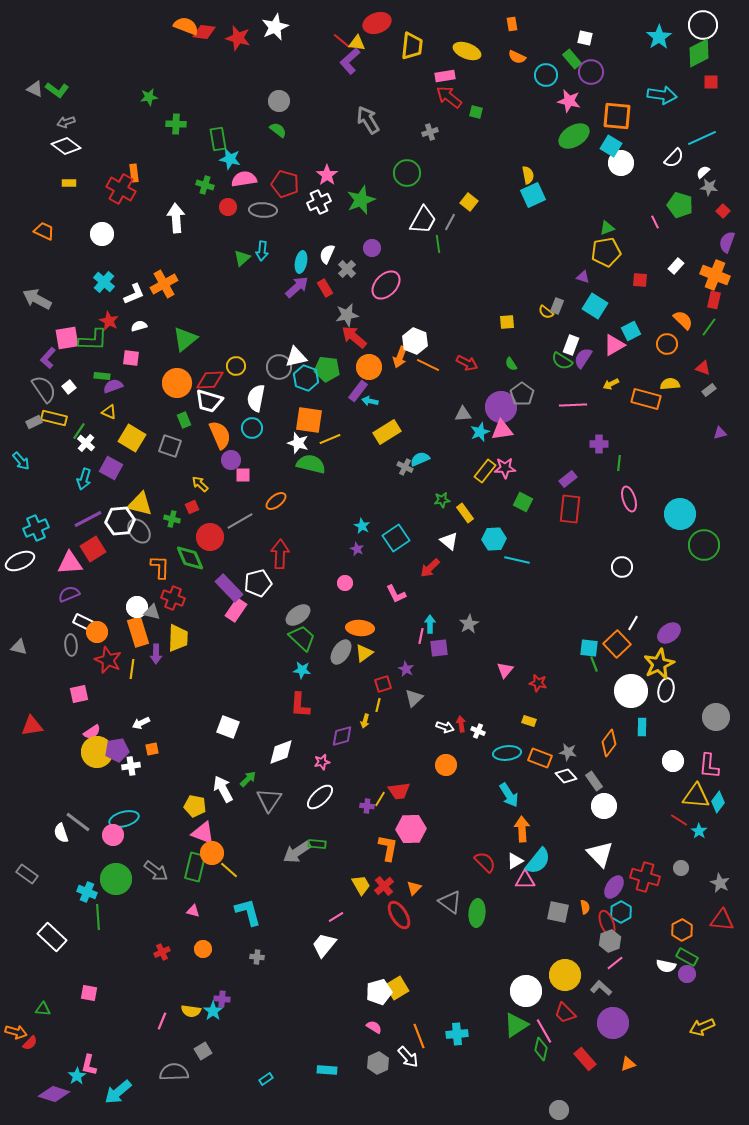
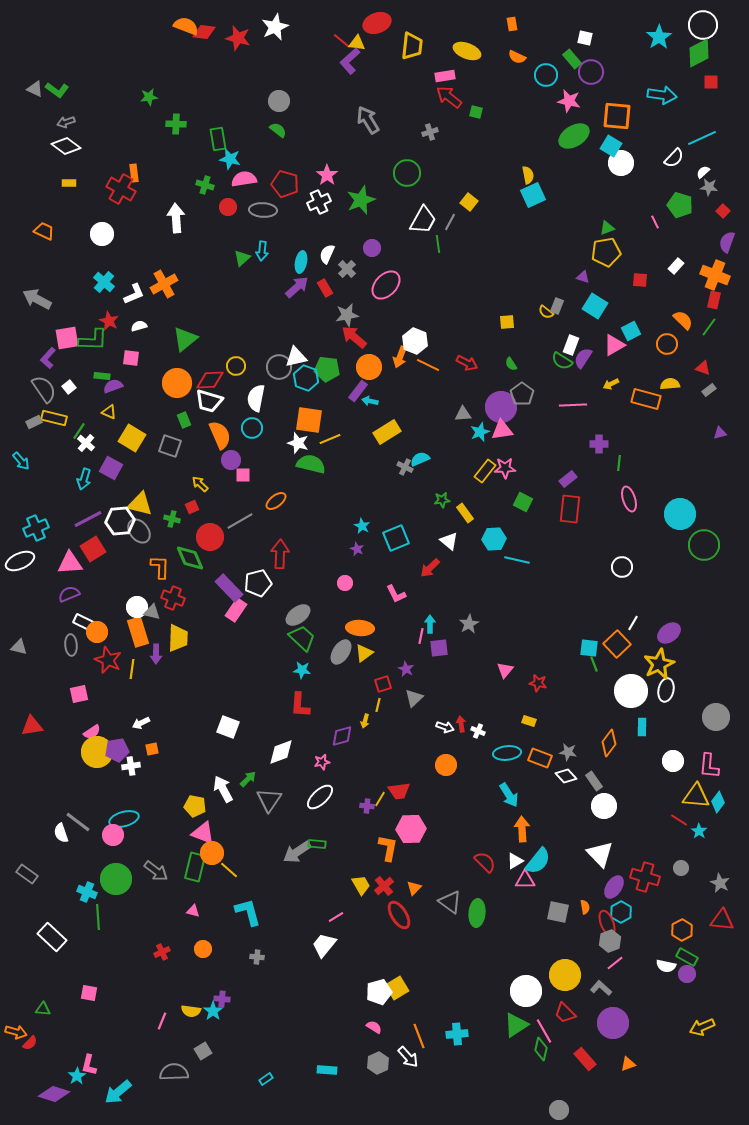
cyan square at (396, 538): rotated 12 degrees clockwise
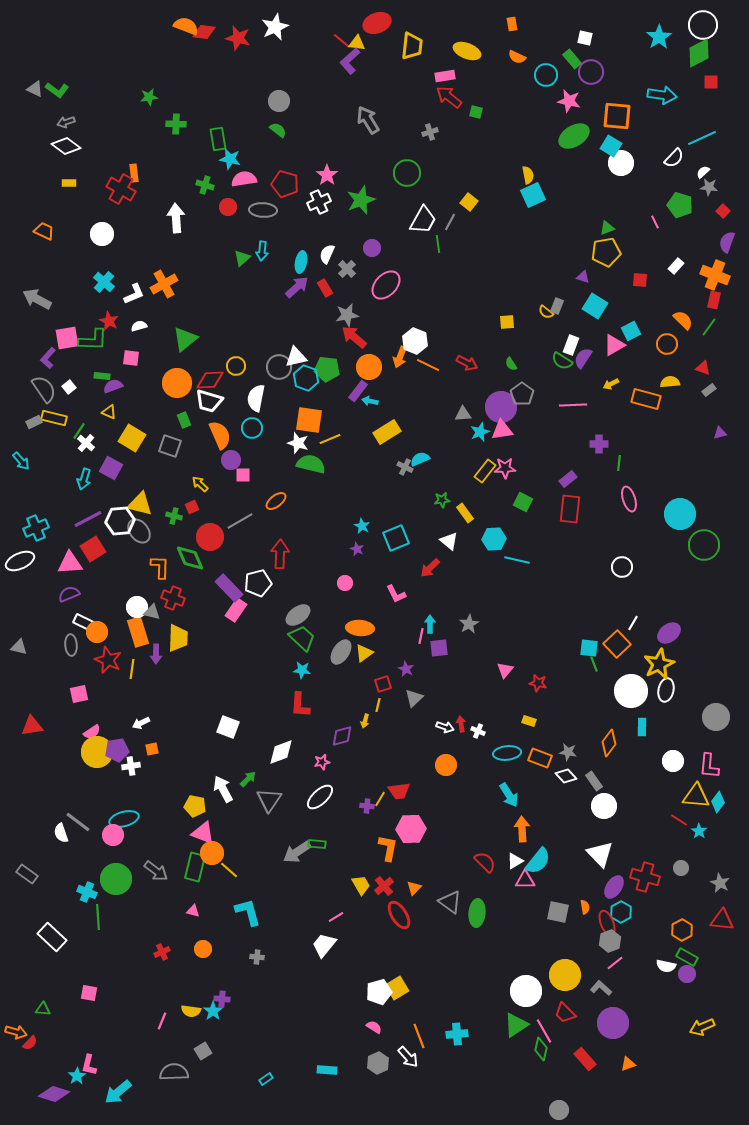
yellow semicircle at (670, 384): moved 2 px up
green cross at (172, 519): moved 2 px right, 3 px up
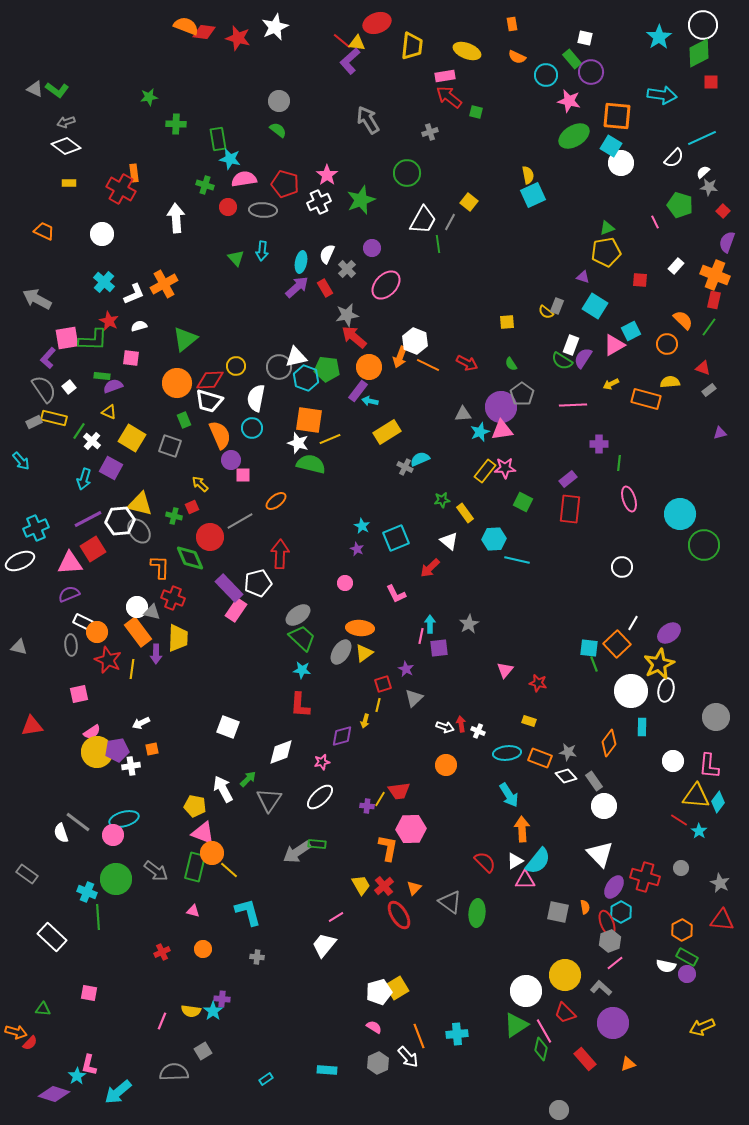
green triangle at (242, 258): moved 6 px left; rotated 30 degrees counterclockwise
white cross at (86, 443): moved 6 px right, 2 px up
orange rectangle at (138, 632): rotated 20 degrees counterclockwise
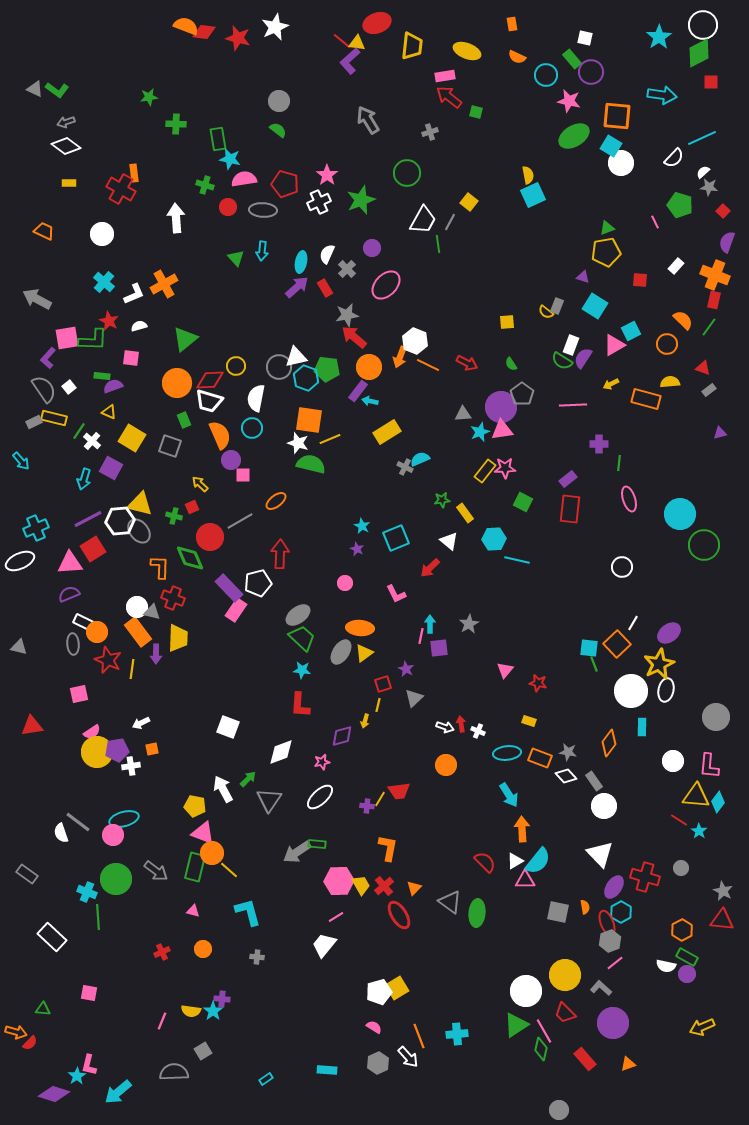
gray ellipse at (71, 645): moved 2 px right, 1 px up
pink hexagon at (411, 829): moved 72 px left, 52 px down
gray star at (720, 883): moved 3 px right, 8 px down
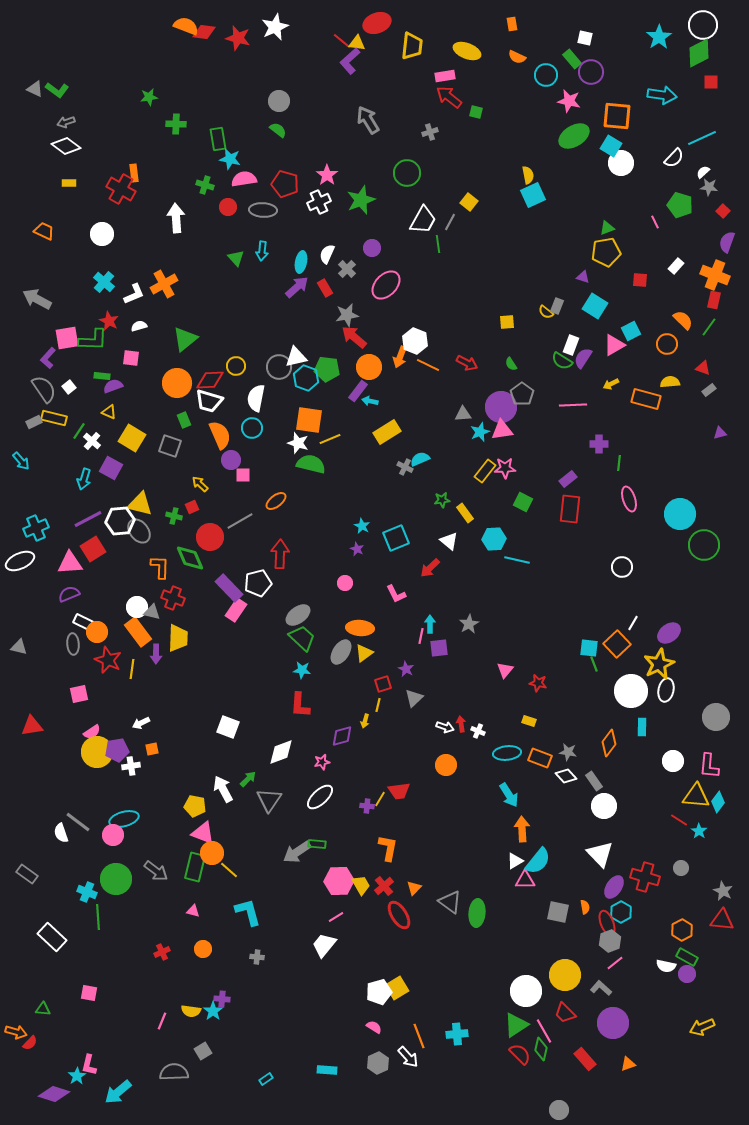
red semicircle at (485, 862): moved 35 px right, 192 px down
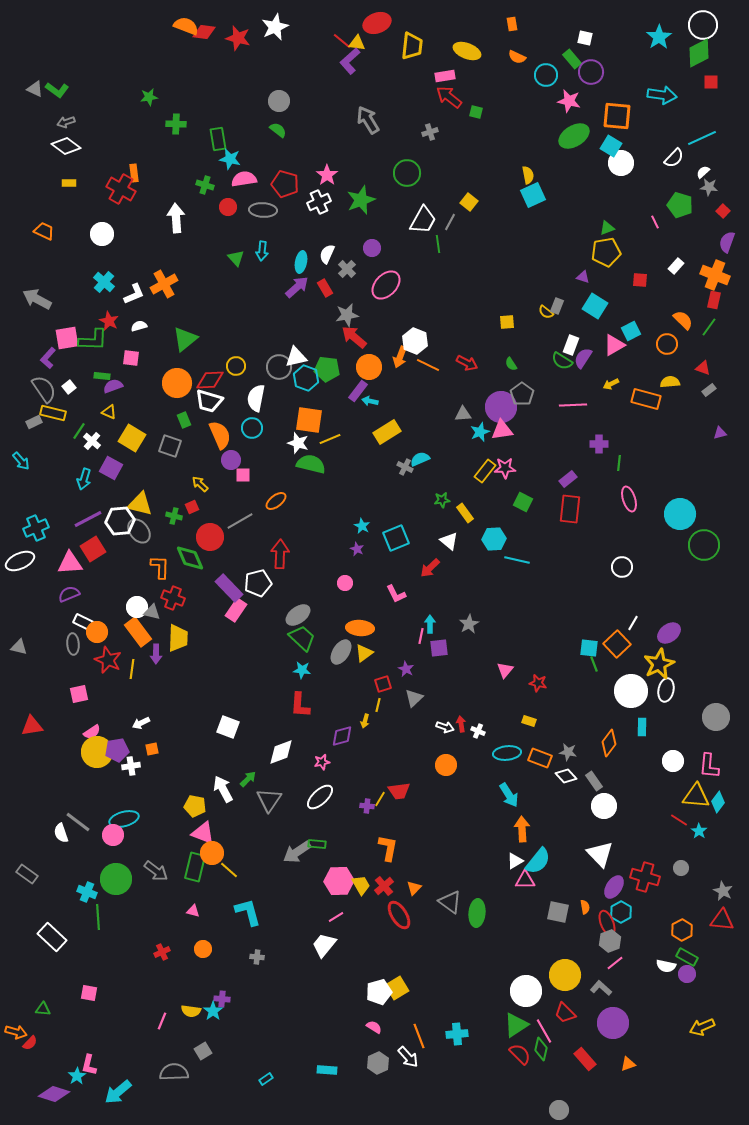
yellow rectangle at (54, 418): moved 1 px left, 5 px up
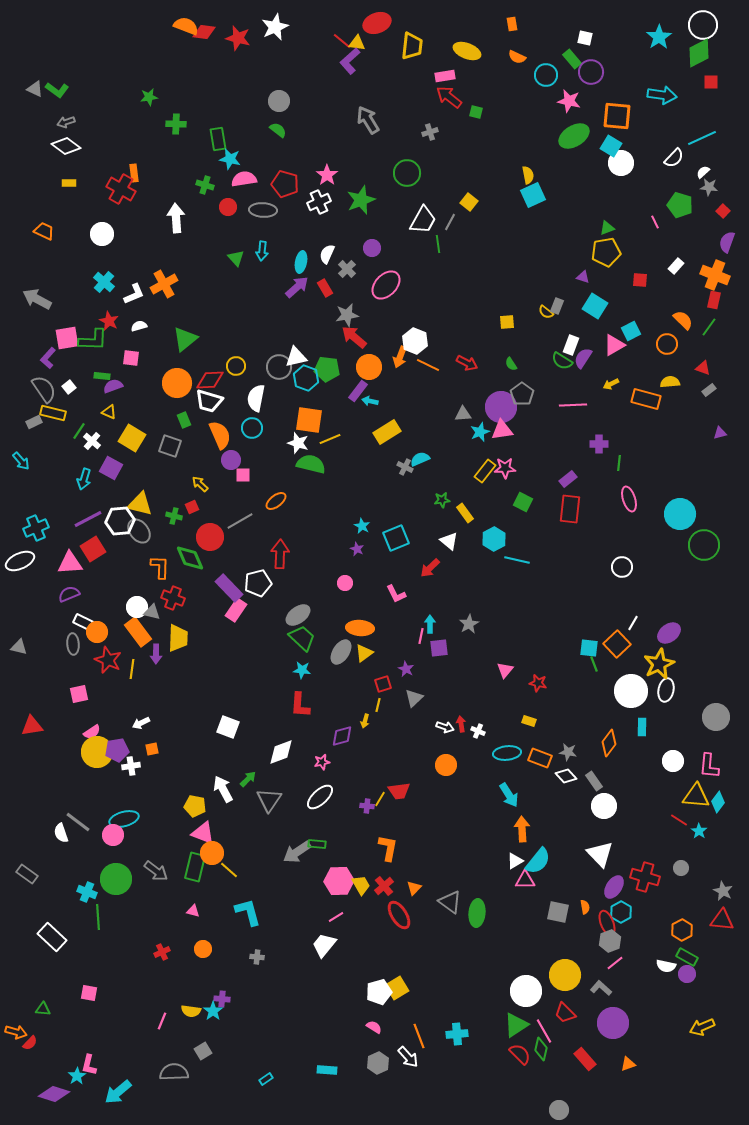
cyan hexagon at (494, 539): rotated 25 degrees counterclockwise
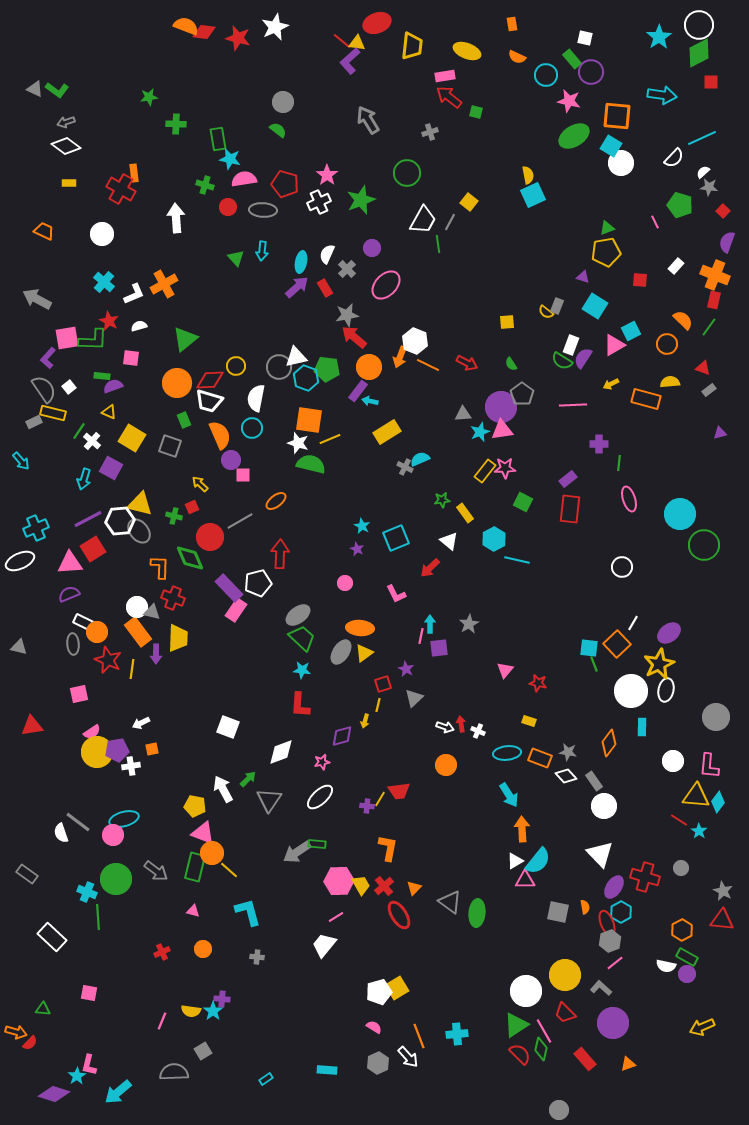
white circle at (703, 25): moved 4 px left
gray circle at (279, 101): moved 4 px right, 1 px down
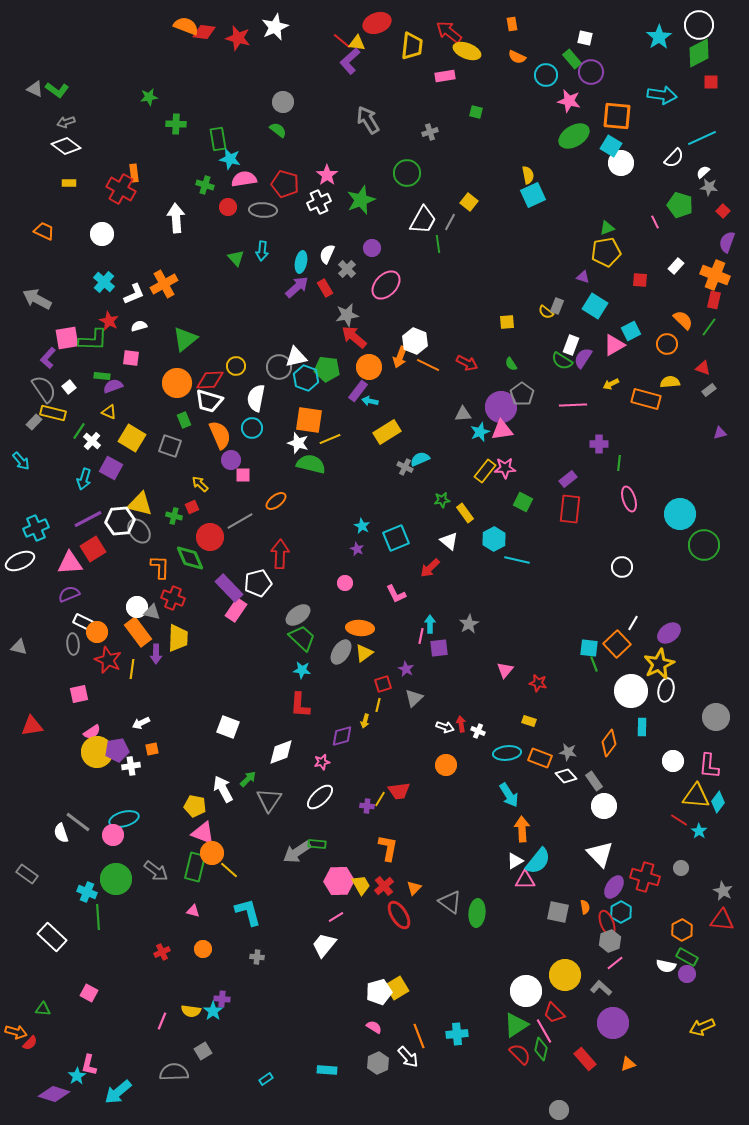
red arrow at (449, 97): moved 65 px up
gray rectangle at (34, 422): rotated 21 degrees counterclockwise
pink square at (89, 993): rotated 18 degrees clockwise
red trapezoid at (565, 1013): moved 11 px left
